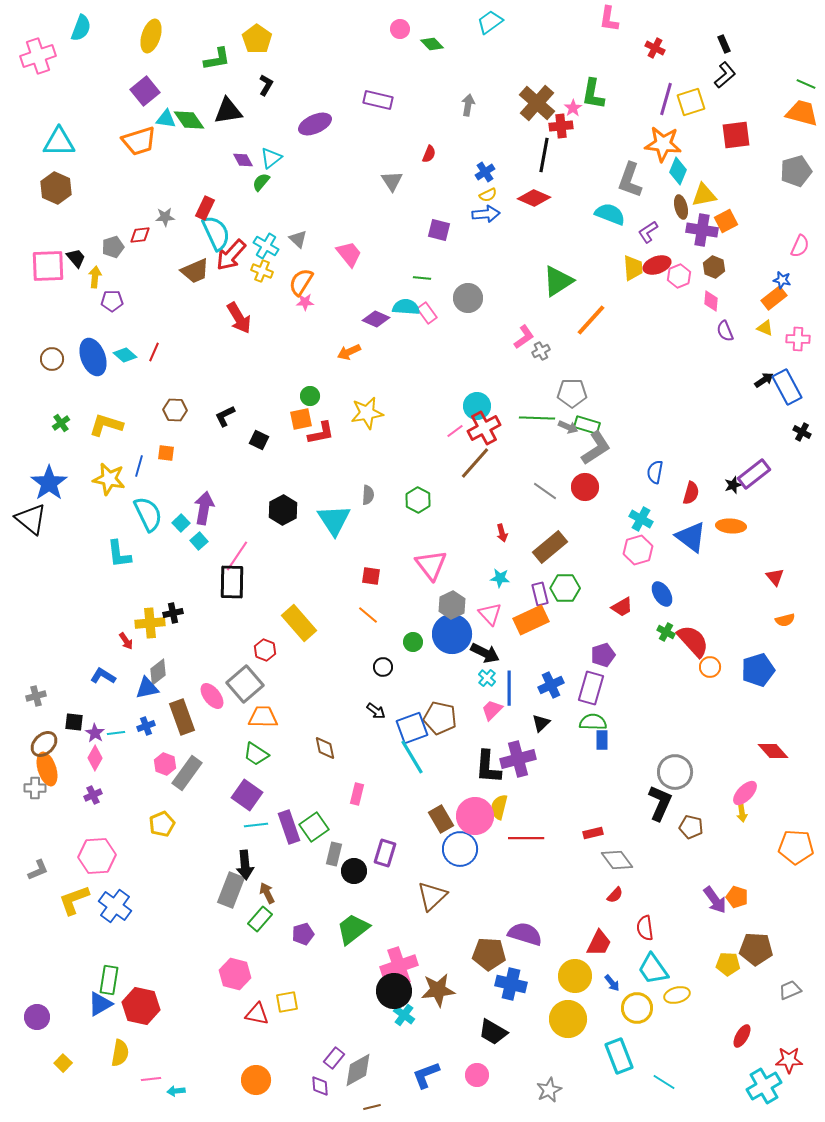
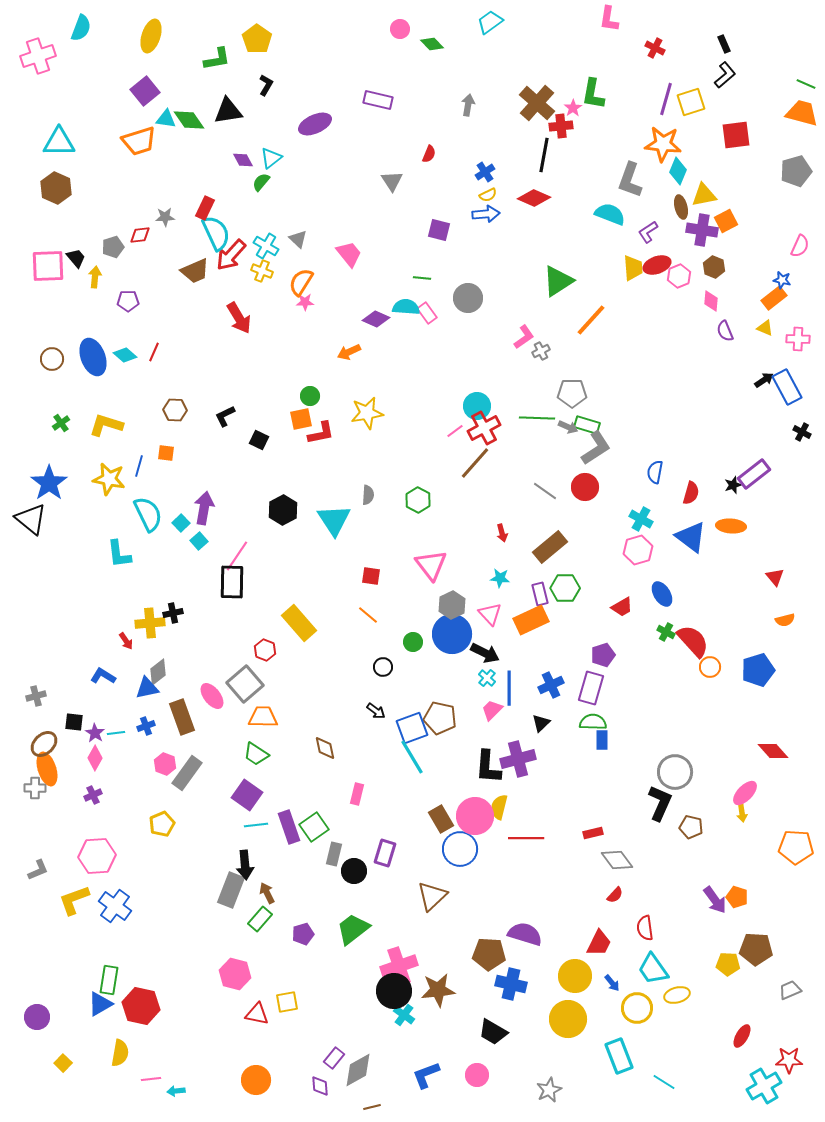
purple pentagon at (112, 301): moved 16 px right
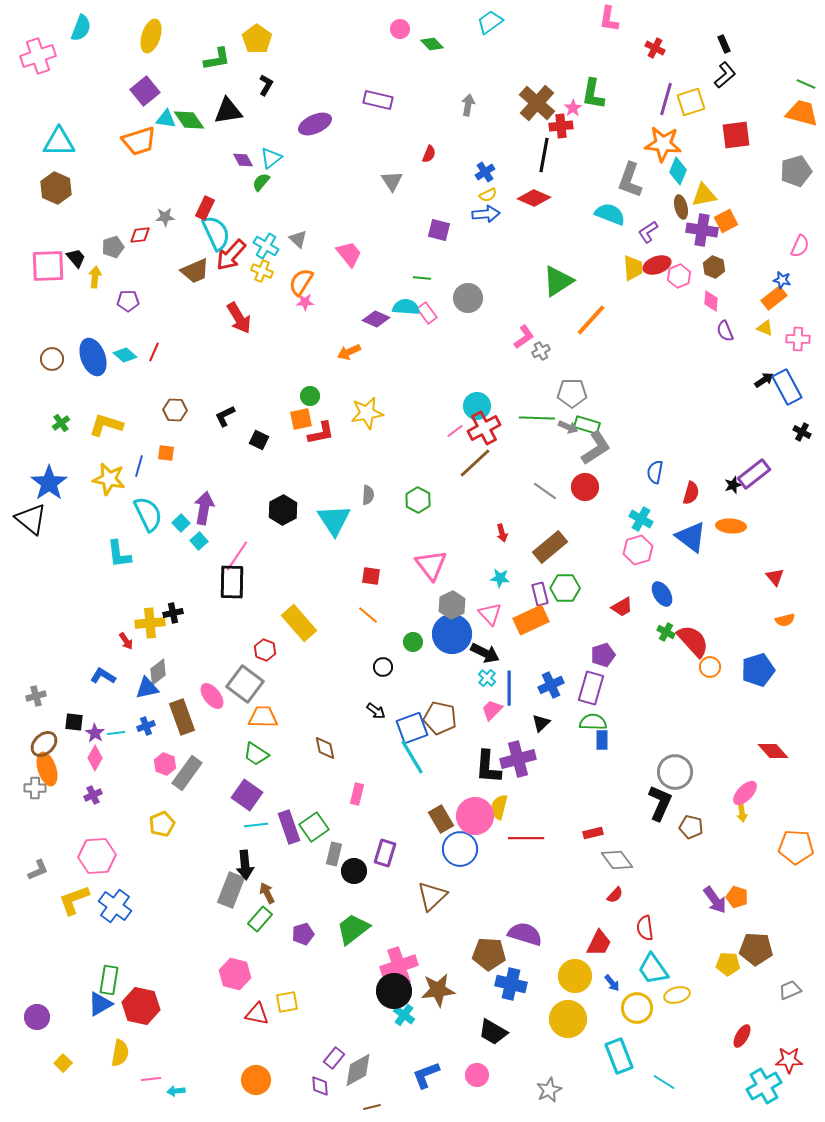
brown line at (475, 463): rotated 6 degrees clockwise
gray square at (245, 684): rotated 12 degrees counterclockwise
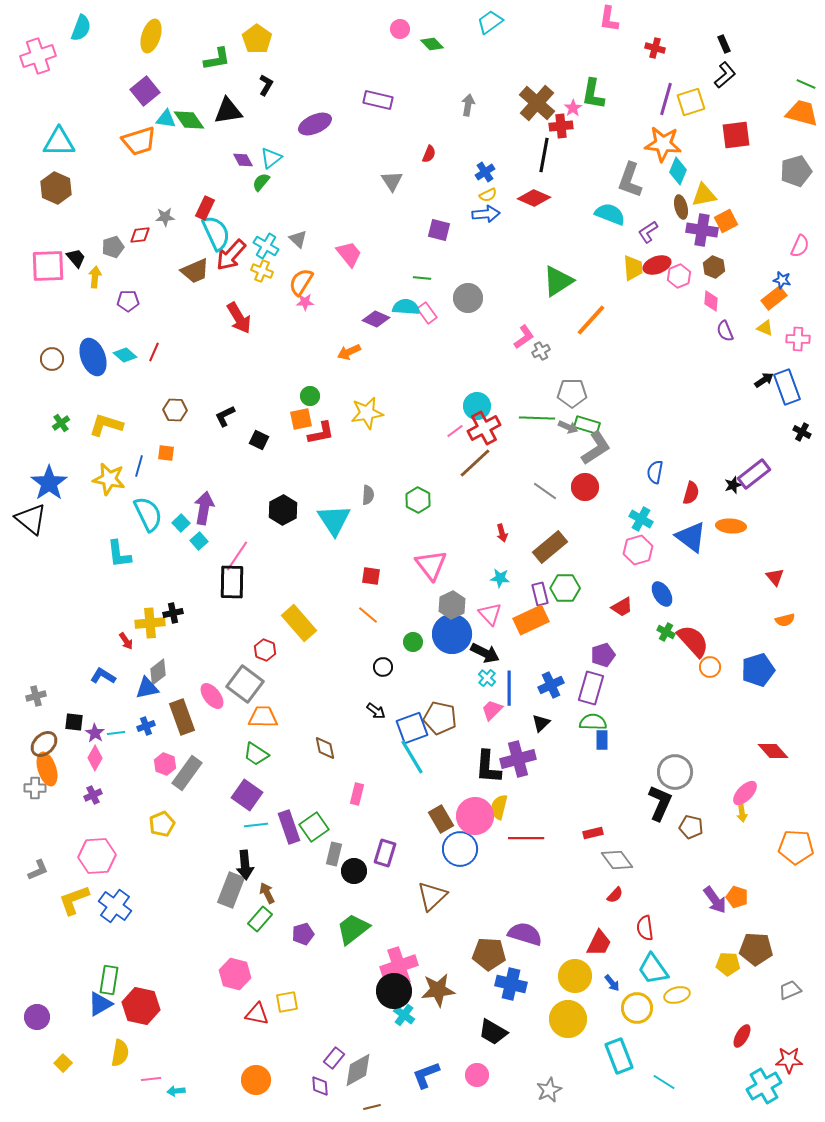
red cross at (655, 48): rotated 12 degrees counterclockwise
blue rectangle at (787, 387): rotated 8 degrees clockwise
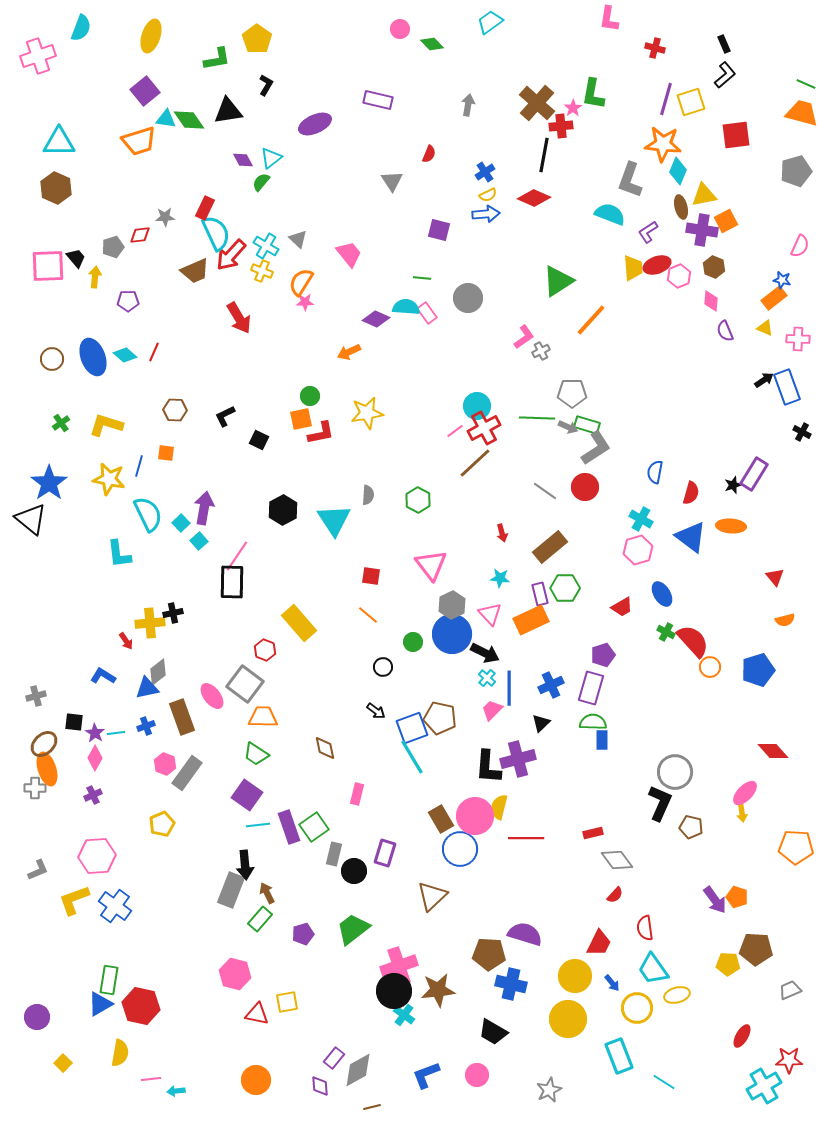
purple rectangle at (754, 474): rotated 20 degrees counterclockwise
cyan line at (256, 825): moved 2 px right
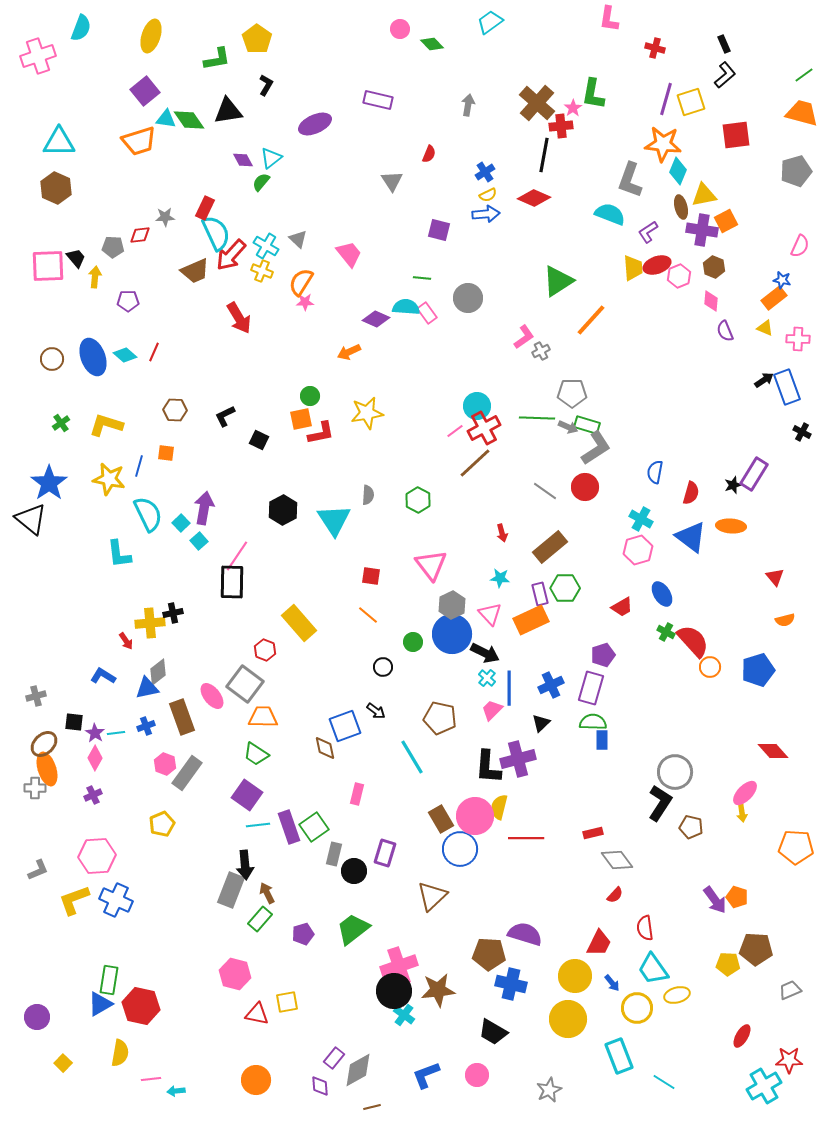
green line at (806, 84): moved 2 px left, 9 px up; rotated 60 degrees counterclockwise
gray pentagon at (113, 247): rotated 20 degrees clockwise
blue square at (412, 728): moved 67 px left, 2 px up
black L-shape at (660, 803): rotated 9 degrees clockwise
blue cross at (115, 906): moved 1 px right, 6 px up; rotated 12 degrees counterclockwise
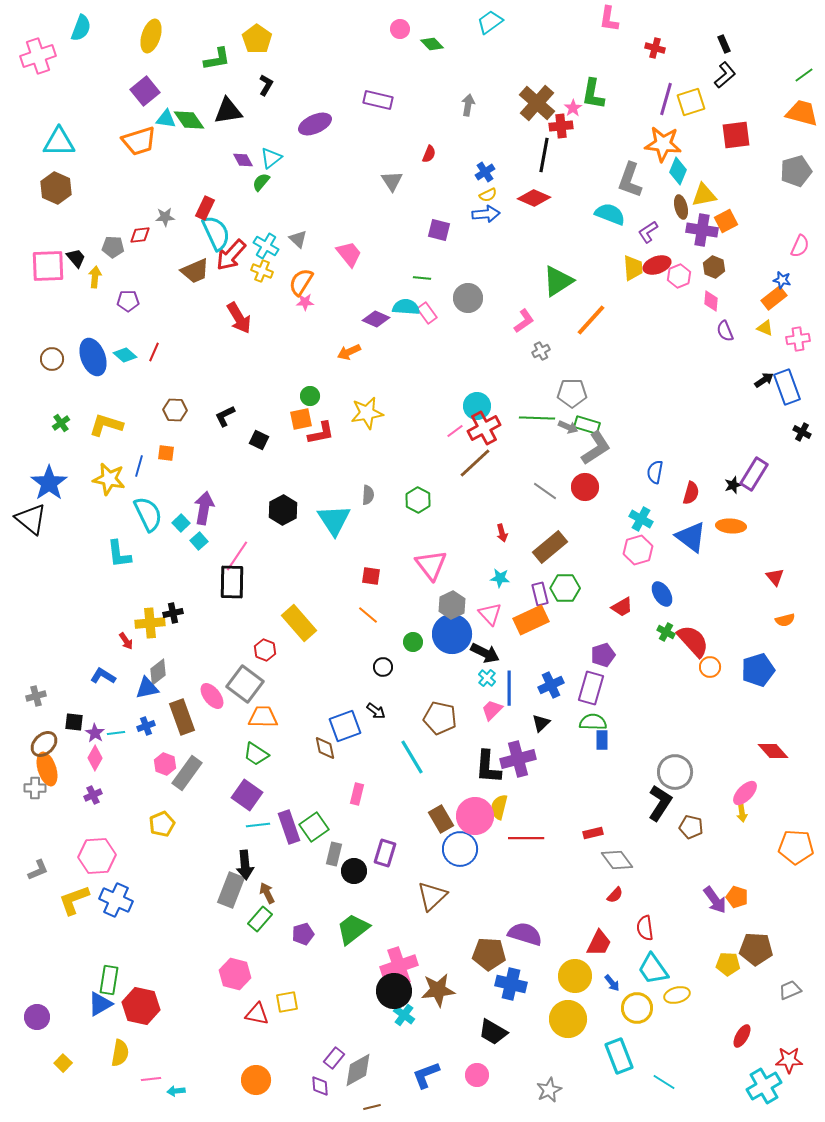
pink L-shape at (524, 337): moved 16 px up
pink cross at (798, 339): rotated 10 degrees counterclockwise
